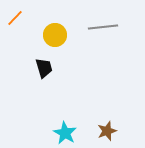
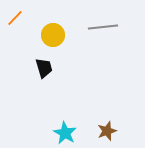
yellow circle: moved 2 px left
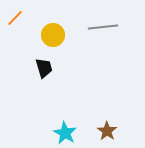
brown star: rotated 18 degrees counterclockwise
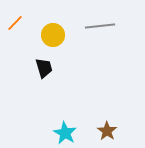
orange line: moved 5 px down
gray line: moved 3 px left, 1 px up
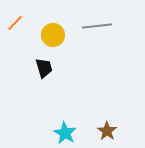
gray line: moved 3 px left
